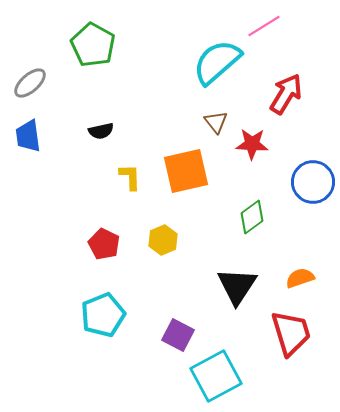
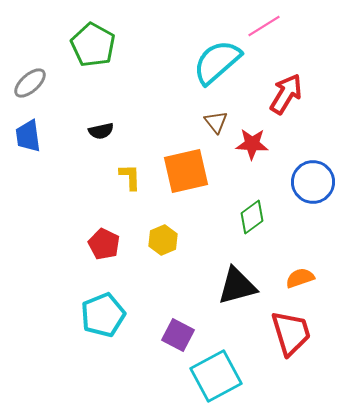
black triangle: rotated 42 degrees clockwise
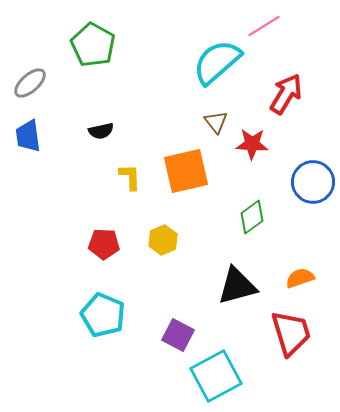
red pentagon: rotated 24 degrees counterclockwise
cyan pentagon: rotated 27 degrees counterclockwise
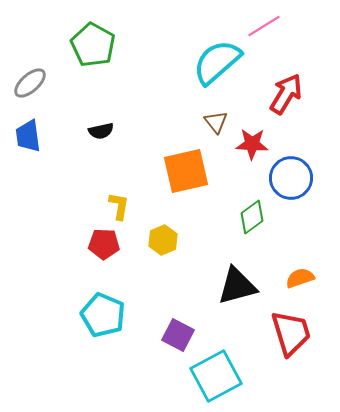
yellow L-shape: moved 11 px left, 29 px down; rotated 12 degrees clockwise
blue circle: moved 22 px left, 4 px up
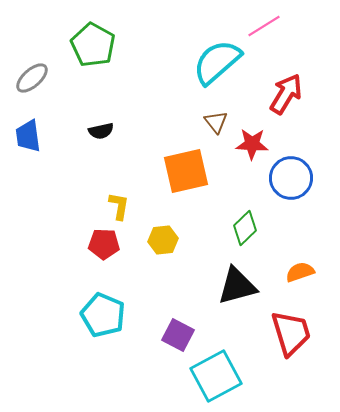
gray ellipse: moved 2 px right, 5 px up
green diamond: moved 7 px left, 11 px down; rotated 8 degrees counterclockwise
yellow hexagon: rotated 16 degrees clockwise
orange semicircle: moved 6 px up
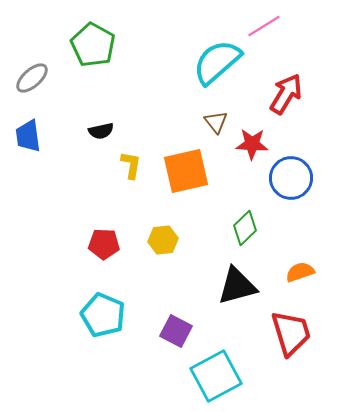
yellow L-shape: moved 12 px right, 41 px up
purple square: moved 2 px left, 4 px up
